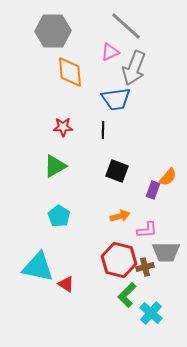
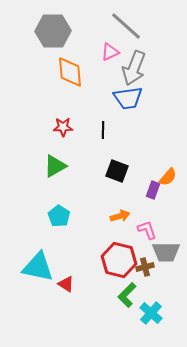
blue trapezoid: moved 12 px right, 1 px up
pink L-shape: rotated 105 degrees counterclockwise
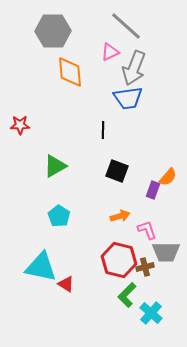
red star: moved 43 px left, 2 px up
cyan triangle: moved 3 px right
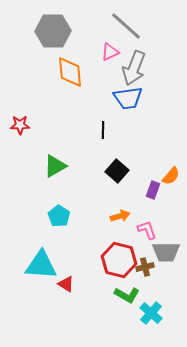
black square: rotated 20 degrees clockwise
orange semicircle: moved 3 px right, 1 px up
cyan triangle: moved 2 px up; rotated 8 degrees counterclockwise
green L-shape: rotated 105 degrees counterclockwise
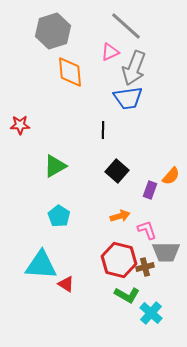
gray hexagon: rotated 16 degrees counterclockwise
purple rectangle: moved 3 px left
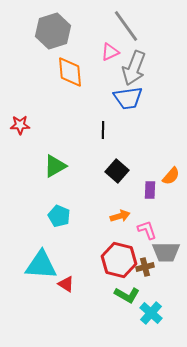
gray line: rotated 12 degrees clockwise
purple rectangle: rotated 18 degrees counterclockwise
cyan pentagon: rotated 10 degrees counterclockwise
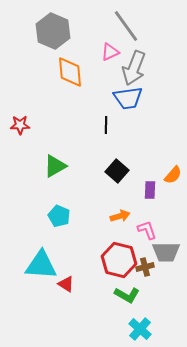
gray hexagon: rotated 20 degrees counterclockwise
black line: moved 3 px right, 5 px up
orange semicircle: moved 2 px right, 1 px up
cyan cross: moved 11 px left, 16 px down
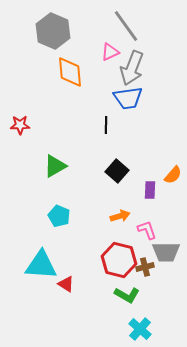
gray arrow: moved 2 px left
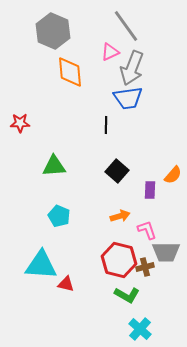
red star: moved 2 px up
green triangle: moved 1 px left; rotated 25 degrees clockwise
red triangle: rotated 18 degrees counterclockwise
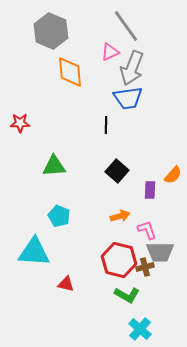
gray hexagon: moved 2 px left
gray trapezoid: moved 6 px left
cyan triangle: moved 7 px left, 13 px up
